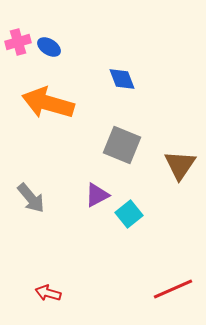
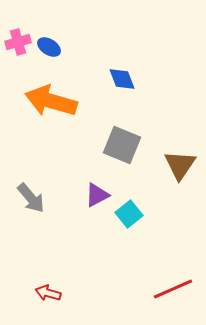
orange arrow: moved 3 px right, 2 px up
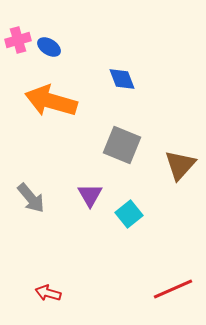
pink cross: moved 2 px up
brown triangle: rotated 8 degrees clockwise
purple triangle: moved 7 px left; rotated 32 degrees counterclockwise
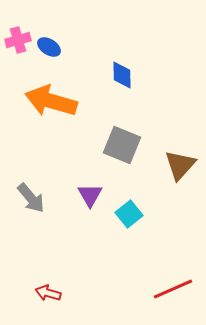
blue diamond: moved 4 px up; rotated 20 degrees clockwise
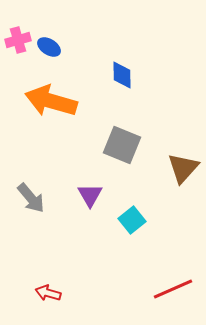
brown triangle: moved 3 px right, 3 px down
cyan square: moved 3 px right, 6 px down
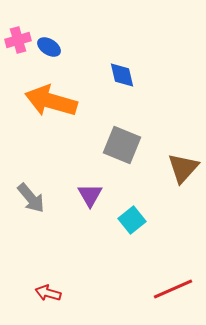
blue diamond: rotated 12 degrees counterclockwise
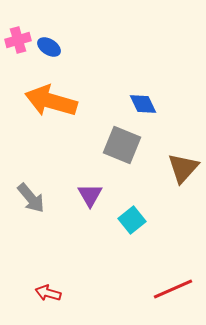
blue diamond: moved 21 px right, 29 px down; rotated 12 degrees counterclockwise
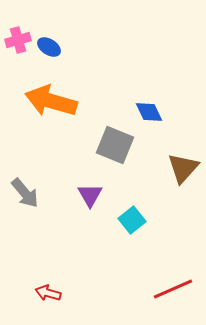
blue diamond: moved 6 px right, 8 px down
gray square: moved 7 px left
gray arrow: moved 6 px left, 5 px up
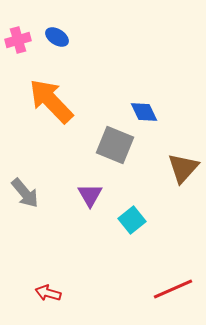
blue ellipse: moved 8 px right, 10 px up
orange arrow: rotated 30 degrees clockwise
blue diamond: moved 5 px left
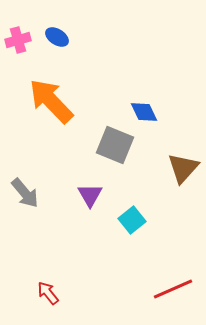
red arrow: rotated 35 degrees clockwise
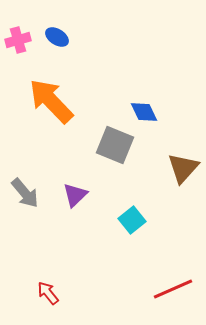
purple triangle: moved 15 px left; rotated 16 degrees clockwise
